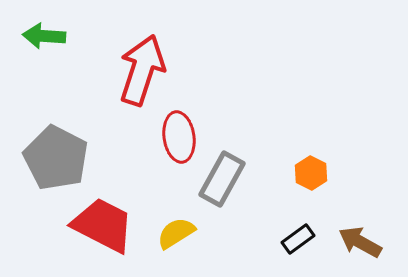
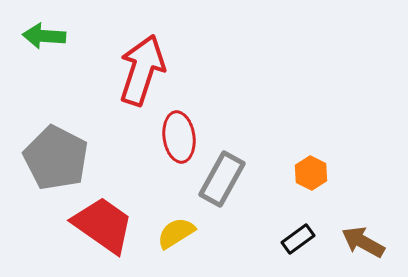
red trapezoid: rotated 8 degrees clockwise
brown arrow: moved 3 px right
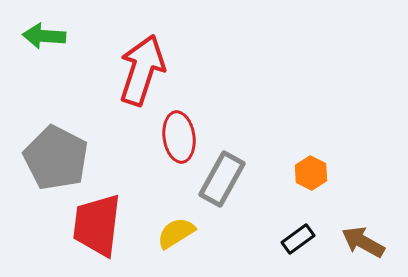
red trapezoid: moved 6 px left; rotated 118 degrees counterclockwise
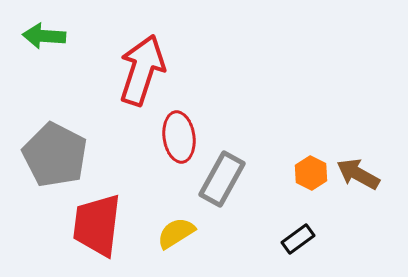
gray pentagon: moved 1 px left, 3 px up
brown arrow: moved 5 px left, 68 px up
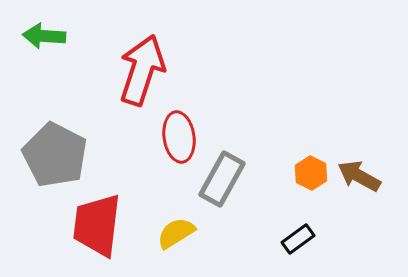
brown arrow: moved 1 px right, 2 px down
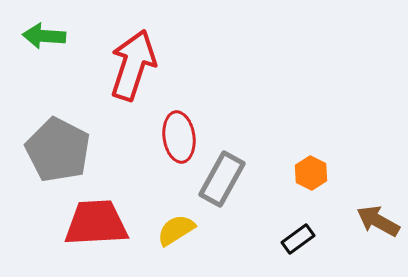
red arrow: moved 9 px left, 5 px up
gray pentagon: moved 3 px right, 5 px up
brown arrow: moved 19 px right, 45 px down
red trapezoid: moved 1 px left, 2 px up; rotated 80 degrees clockwise
yellow semicircle: moved 3 px up
